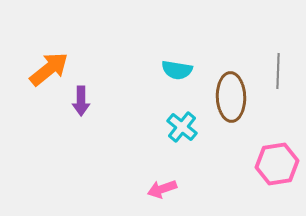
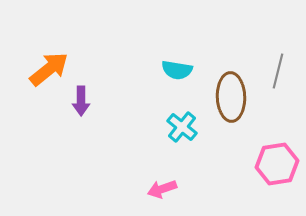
gray line: rotated 12 degrees clockwise
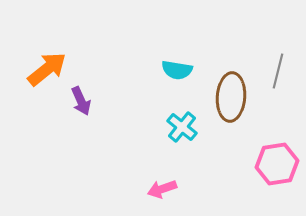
orange arrow: moved 2 px left
brown ellipse: rotated 6 degrees clockwise
purple arrow: rotated 24 degrees counterclockwise
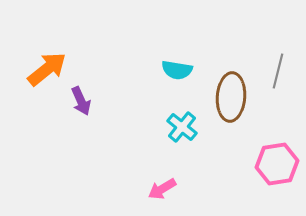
pink arrow: rotated 12 degrees counterclockwise
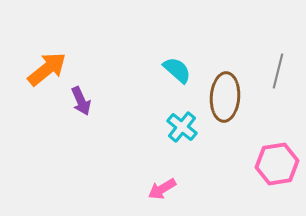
cyan semicircle: rotated 148 degrees counterclockwise
brown ellipse: moved 6 px left
